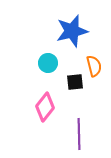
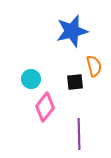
cyan circle: moved 17 px left, 16 px down
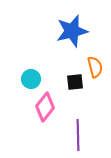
orange semicircle: moved 1 px right, 1 px down
purple line: moved 1 px left, 1 px down
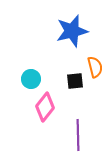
black square: moved 1 px up
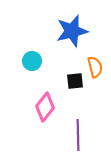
cyan circle: moved 1 px right, 18 px up
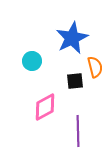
blue star: moved 7 px down; rotated 12 degrees counterclockwise
pink diamond: rotated 24 degrees clockwise
purple line: moved 4 px up
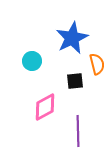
orange semicircle: moved 2 px right, 3 px up
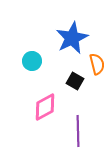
black square: rotated 36 degrees clockwise
